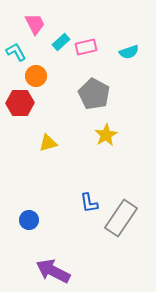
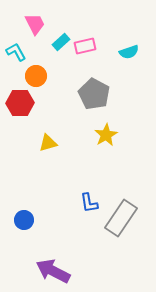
pink rectangle: moved 1 px left, 1 px up
blue circle: moved 5 px left
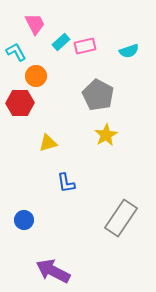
cyan semicircle: moved 1 px up
gray pentagon: moved 4 px right, 1 px down
blue L-shape: moved 23 px left, 20 px up
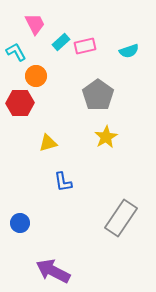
gray pentagon: rotated 8 degrees clockwise
yellow star: moved 2 px down
blue L-shape: moved 3 px left, 1 px up
blue circle: moved 4 px left, 3 px down
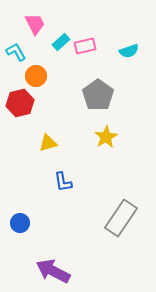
red hexagon: rotated 12 degrees counterclockwise
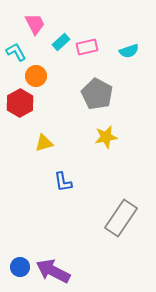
pink rectangle: moved 2 px right, 1 px down
gray pentagon: moved 1 px left, 1 px up; rotated 8 degrees counterclockwise
red hexagon: rotated 16 degrees counterclockwise
yellow star: rotated 20 degrees clockwise
yellow triangle: moved 4 px left
blue circle: moved 44 px down
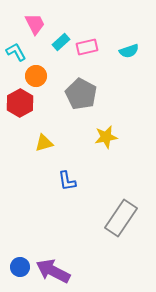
gray pentagon: moved 16 px left
blue L-shape: moved 4 px right, 1 px up
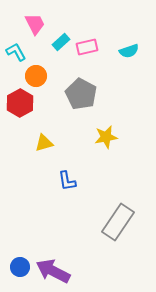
gray rectangle: moved 3 px left, 4 px down
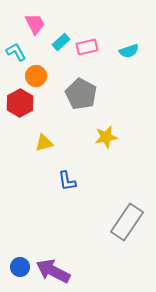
gray rectangle: moved 9 px right
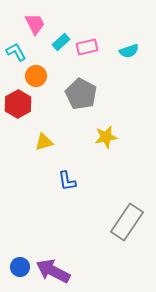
red hexagon: moved 2 px left, 1 px down
yellow triangle: moved 1 px up
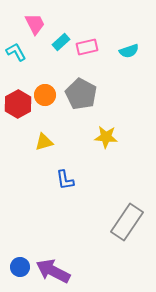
orange circle: moved 9 px right, 19 px down
yellow star: rotated 15 degrees clockwise
blue L-shape: moved 2 px left, 1 px up
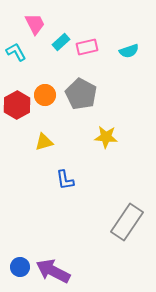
red hexagon: moved 1 px left, 1 px down
